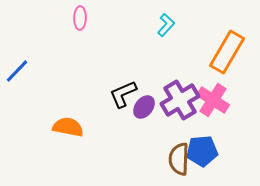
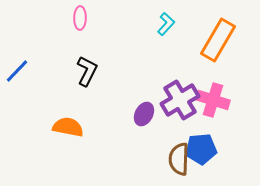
cyan L-shape: moved 1 px up
orange rectangle: moved 9 px left, 12 px up
black L-shape: moved 36 px left, 23 px up; rotated 140 degrees clockwise
pink cross: rotated 16 degrees counterclockwise
purple ellipse: moved 7 px down; rotated 10 degrees counterclockwise
blue pentagon: moved 1 px left, 2 px up
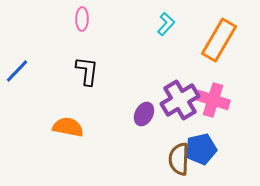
pink ellipse: moved 2 px right, 1 px down
orange rectangle: moved 1 px right
black L-shape: rotated 20 degrees counterclockwise
blue pentagon: rotated 8 degrees counterclockwise
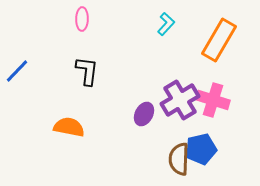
orange semicircle: moved 1 px right
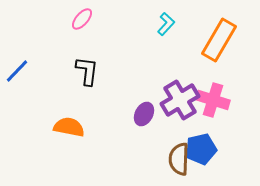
pink ellipse: rotated 40 degrees clockwise
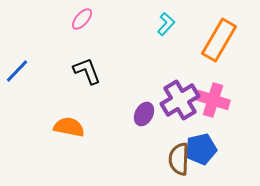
black L-shape: rotated 28 degrees counterclockwise
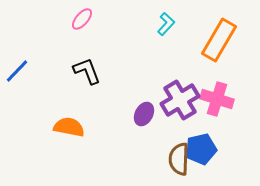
pink cross: moved 4 px right, 1 px up
